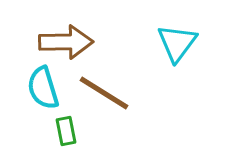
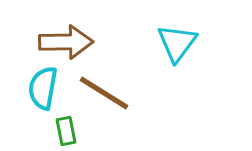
cyan semicircle: rotated 27 degrees clockwise
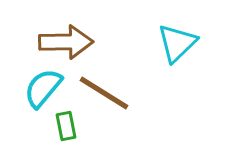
cyan triangle: rotated 9 degrees clockwise
cyan semicircle: rotated 30 degrees clockwise
green rectangle: moved 5 px up
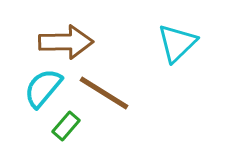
green rectangle: rotated 52 degrees clockwise
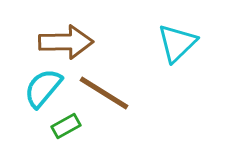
green rectangle: rotated 20 degrees clockwise
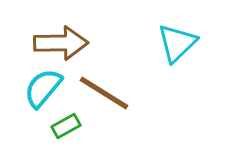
brown arrow: moved 5 px left, 1 px down
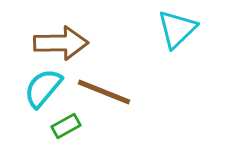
cyan triangle: moved 14 px up
brown line: moved 1 px up; rotated 10 degrees counterclockwise
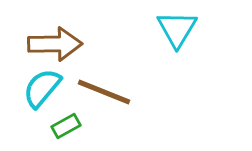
cyan triangle: rotated 15 degrees counterclockwise
brown arrow: moved 6 px left, 1 px down
cyan semicircle: moved 1 px left
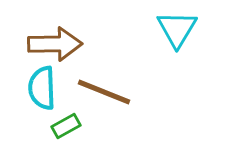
cyan semicircle: rotated 42 degrees counterclockwise
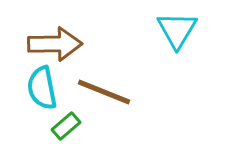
cyan triangle: moved 1 px down
cyan semicircle: rotated 9 degrees counterclockwise
green rectangle: rotated 12 degrees counterclockwise
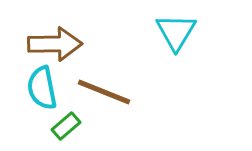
cyan triangle: moved 1 px left, 2 px down
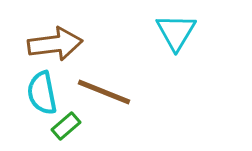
brown arrow: rotated 6 degrees counterclockwise
cyan semicircle: moved 5 px down
